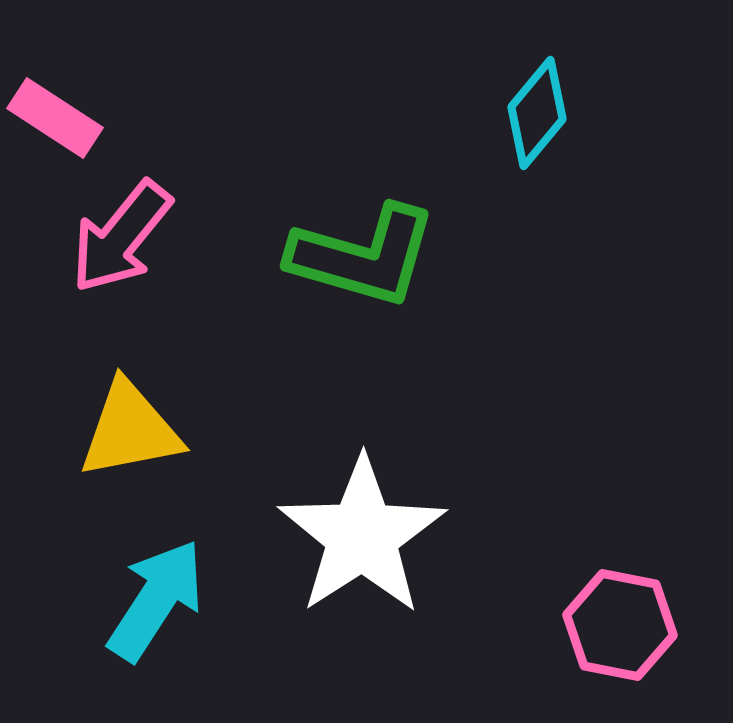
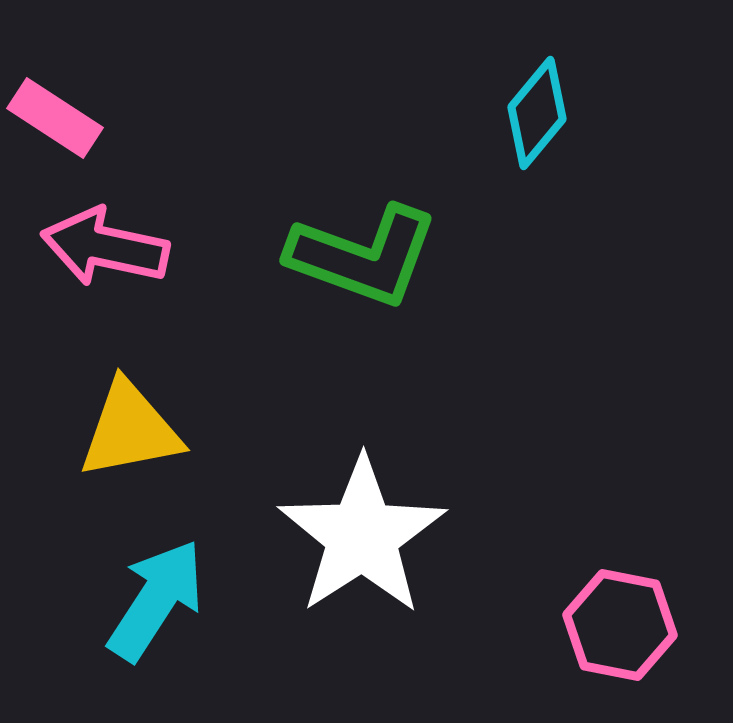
pink arrow: moved 16 px left, 10 px down; rotated 63 degrees clockwise
green L-shape: rotated 4 degrees clockwise
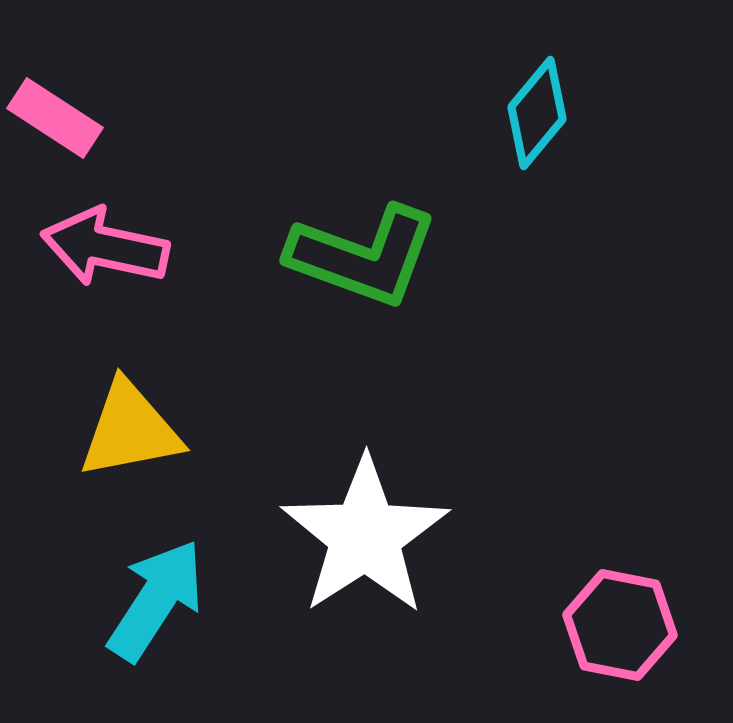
white star: moved 3 px right
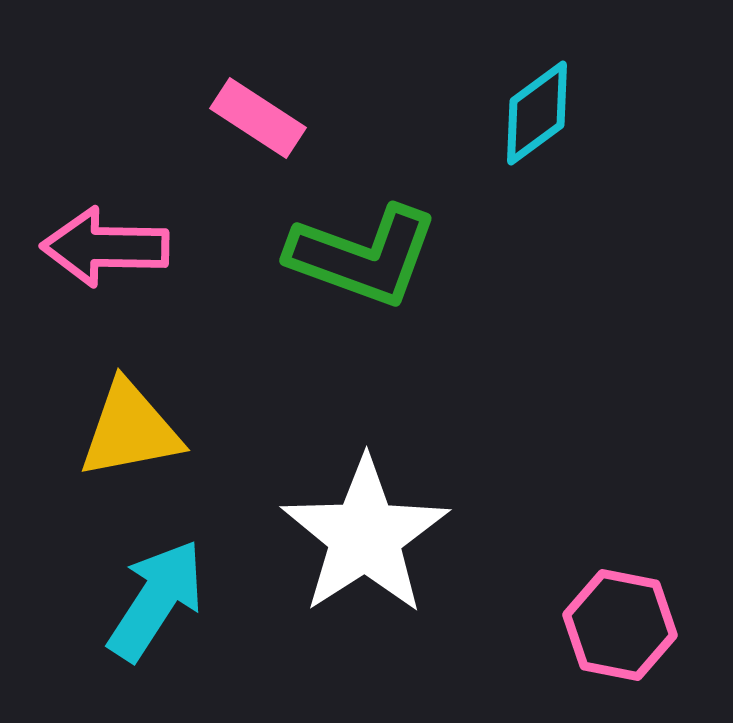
cyan diamond: rotated 14 degrees clockwise
pink rectangle: moved 203 px right
pink arrow: rotated 11 degrees counterclockwise
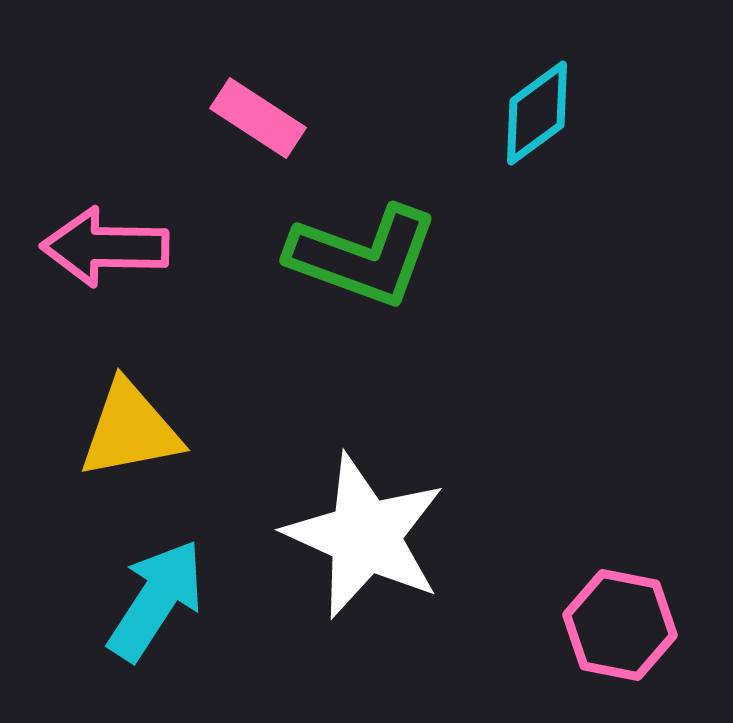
white star: rotated 15 degrees counterclockwise
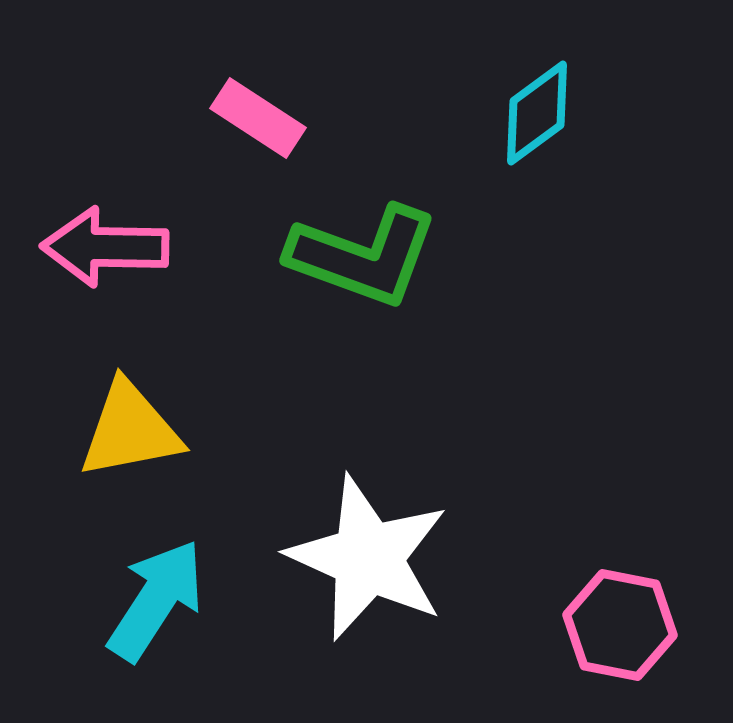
white star: moved 3 px right, 22 px down
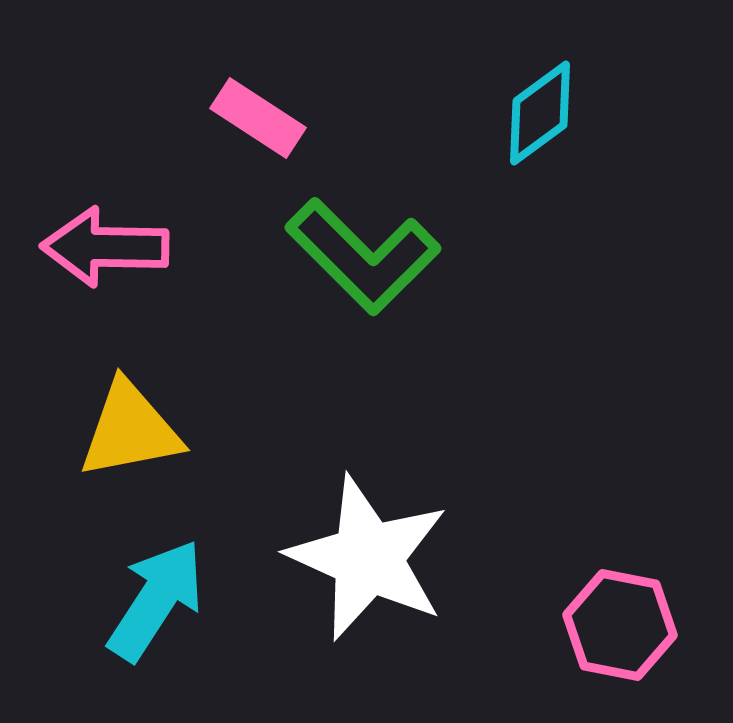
cyan diamond: moved 3 px right
green L-shape: rotated 25 degrees clockwise
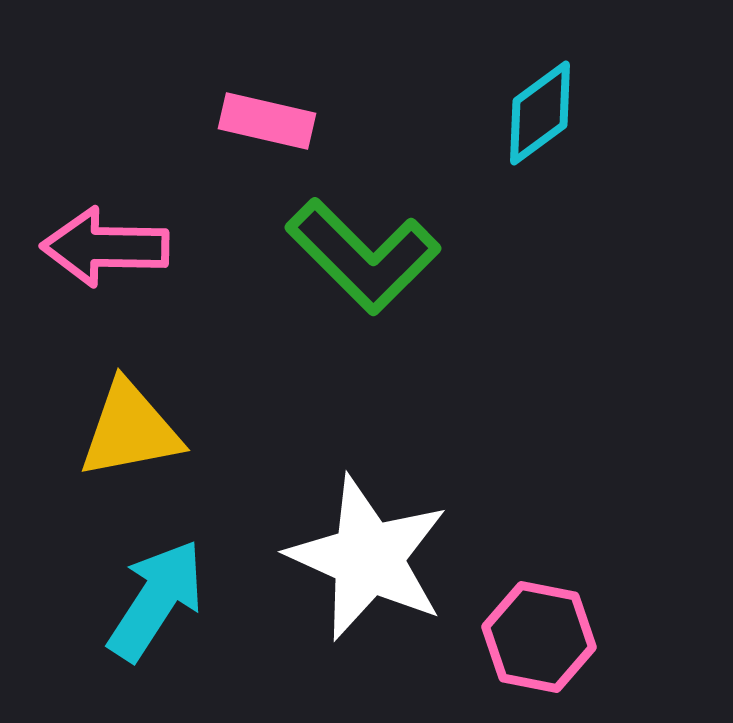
pink rectangle: moved 9 px right, 3 px down; rotated 20 degrees counterclockwise
pink hexagon: moved 81 px left, 12 px down
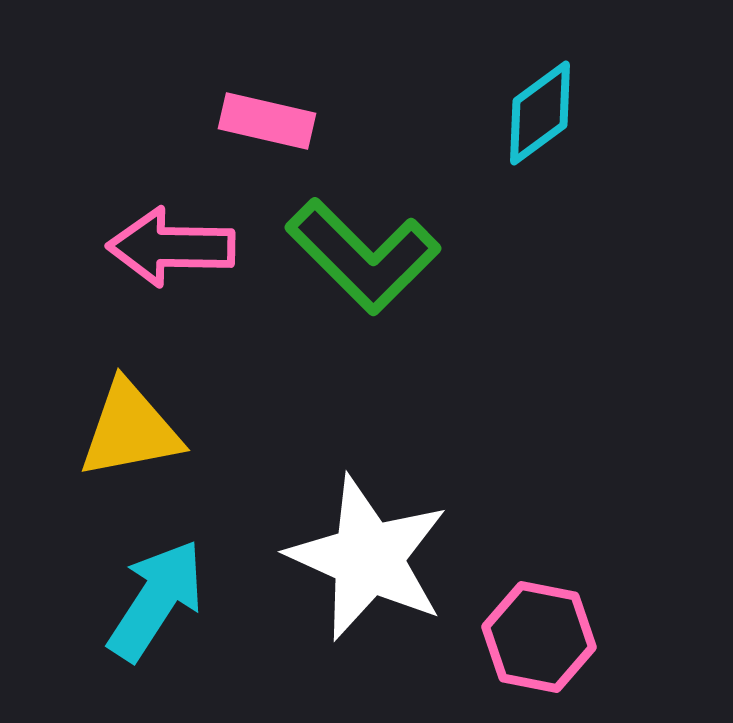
pink arrow: moved 66 px right
